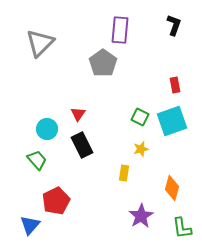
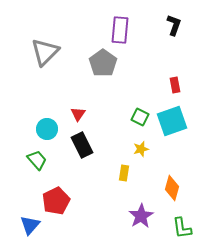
gray triangle: moved 5 px right, 9 px down
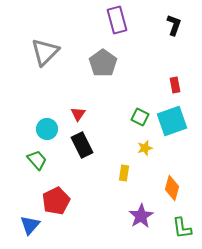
purple rectangle: moved 3 px left, 10 px up; rotated 20 degrees counterclockwise
yellow star: moved 4 px right, 1 px up
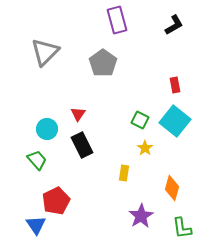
black L-shape: rotated 40 degrees clockwise
green square: moved 3 px down
cyan square: moved 3 px right; rotated 32 degrees counterclockwise
yellow star: rotated 21 degrees counterclockwise
blue triangle: moved 6 px right; rotated 15 degrees counterclockwise
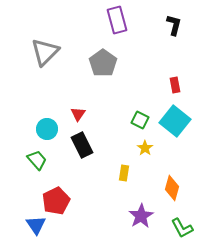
black L-shape: rotated 45 degrees counterclockwise
green L-shape: rotated 20 degrees counterclockwise
